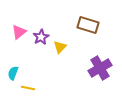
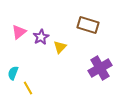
yellow line: rotated 48 degrees clockwise
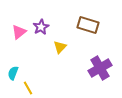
purple star: moved 10 px up
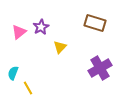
brown rectangle: moved 7 px right, 2 px up
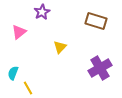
brown rectangle: moved 1 px right, 2 px up
purple star: moved 1 px right, 15 px up
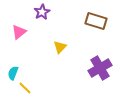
yellow line: moved 3 px left; rotated 16 degrees counterclockwise
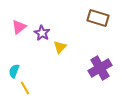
purple star: moved 21 px down; rotated 14 degrees counterclockwise
brown rectangle: moved 2 px right, 3 px up
pink triangle: moved 5 px up
cyan semicircle: moved 1 px right, 2 px up
yellow line: rotated 16 degrees clockwise
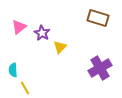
cyan semicircle: moved 1 px left, 1 px up; rotated 24 degrees counterclockwise
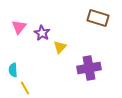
pink triangle: rotated 14 degrees counterclockwise
purple cross: moved 11 px left; rotated 20 degrees clockwise
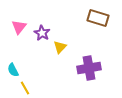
cyan semicircle: rotated 24 degrees counterclockwise
